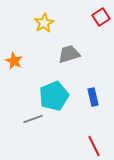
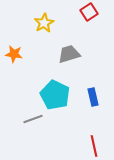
red square: moved 12 px left, 5 px up
orange star: moved 7 px up; rotated 18 degrees counterclockwise
cyan pentagon: moved 1 px right, 1 px up; rotated 24 degrees counterclockwise
red line: rotated 15 degrees clockwise
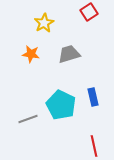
orange star: moved 17 px right
cyan pentagon: moved 6 px right, 10 px down
gray line: moved 5 px left
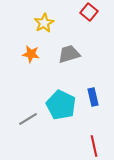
red square: rotated 18 degrees counterclockwise
gray line: rotated 12 degrees counterclockwise
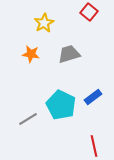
blue rectangle: rotated 66 degrees clockwise
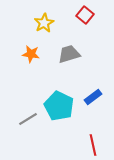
red square: moved 4 px left, 3 px down
cyan pentagon: moved 2 px left, 1 px down
red line: moved 1 px left, 1 px up
